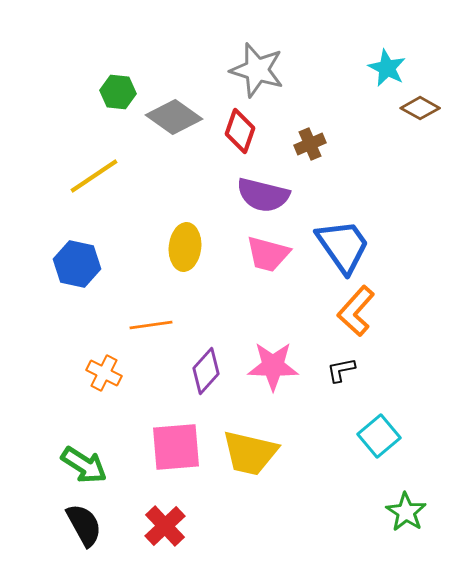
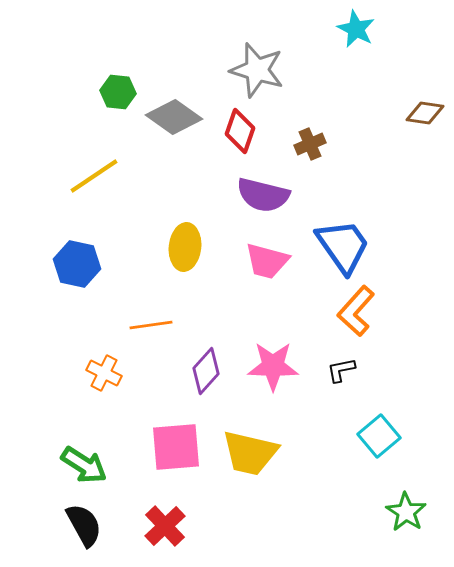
cyan star: moved 31 px left, 39 px up
brown diamond: moved 5 px right, 5 px down; rotated 21 degrees counterclockwise
pink trapezoid: moved 1 px left, 7 px down
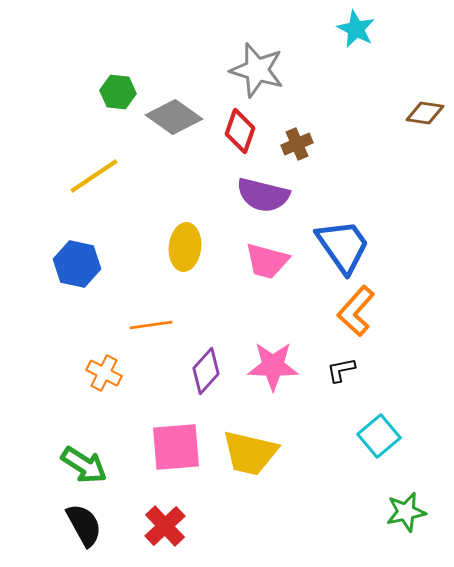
brown cross: moved 13 px left
green star: rotated 27 degrees clockwise
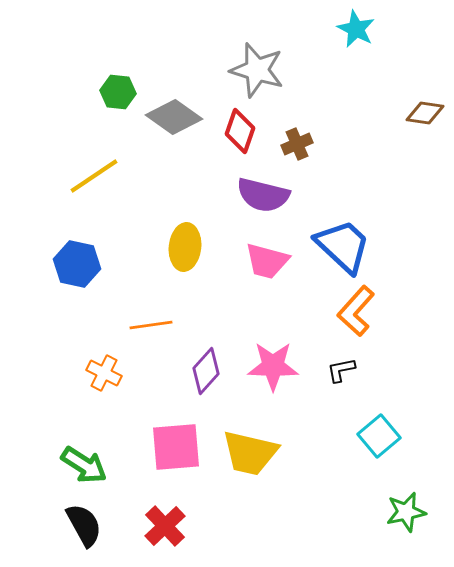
blue trapezoid: rotated 12 degrees counterclockwise
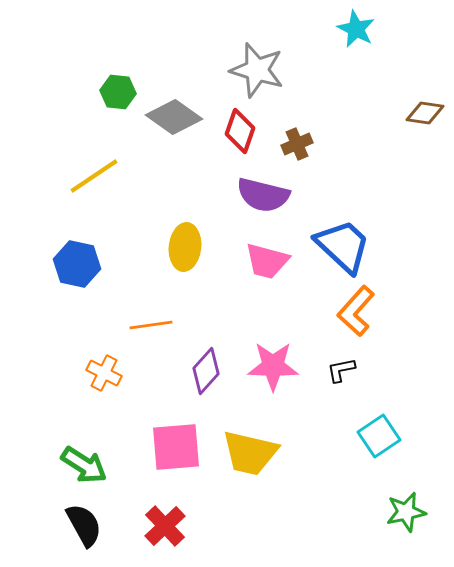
cyan square: rotated 6 degrees clockwise
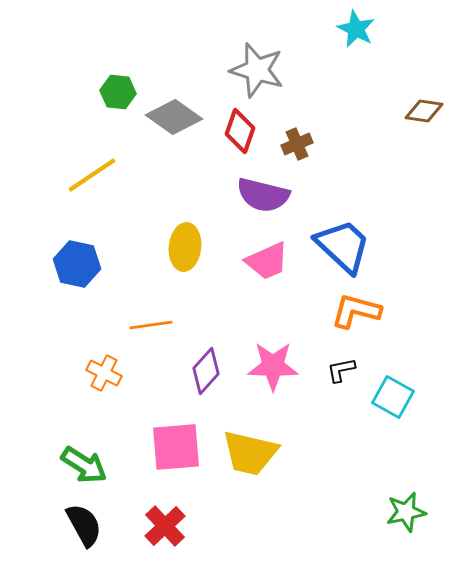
brown diamond: moved 1 px left, 2 px up
yellow line: moved 2 px left, 1 px up
pink trapezoid: rotated 39 degrees counterclockwise
orange L-shape: rotated 63 degrees clockwise
cyan square: moved 14 px right, 39 px up; rotated 27 degrees counterclockwise
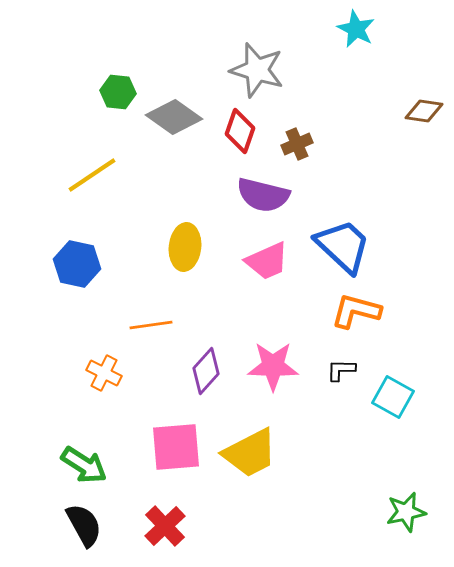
black L-shape: rotated 12 degrees clockwise
yellow trapezoid: rotated 40 degrees counterclockwise
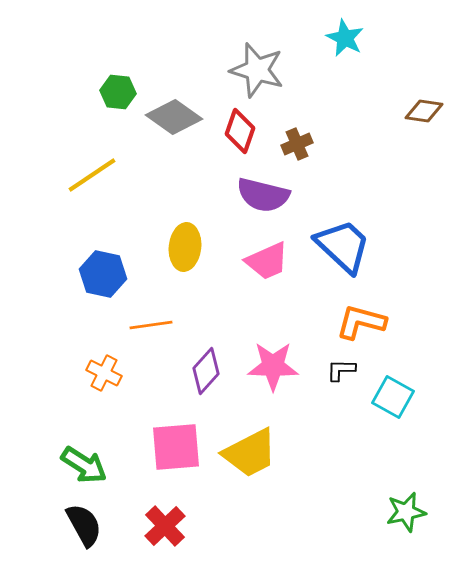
cyan star: moved 11 px left, 9 px down
blue hexagon: moved 26 px right, 10 px down
orange L-shape: moved 5 px right, 11 px down
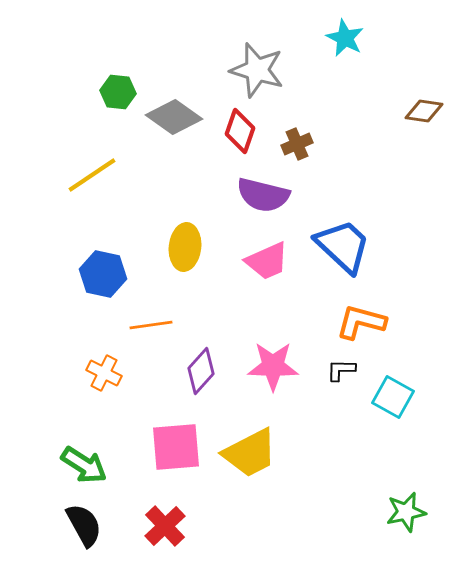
purple diamond: moved 5 px left
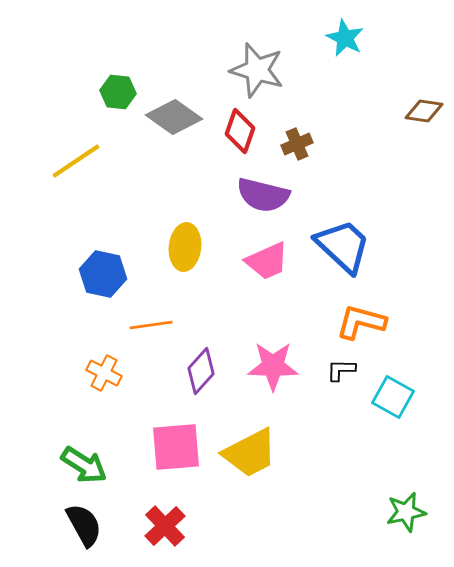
yellow line: moved 16 px left, 14 px up
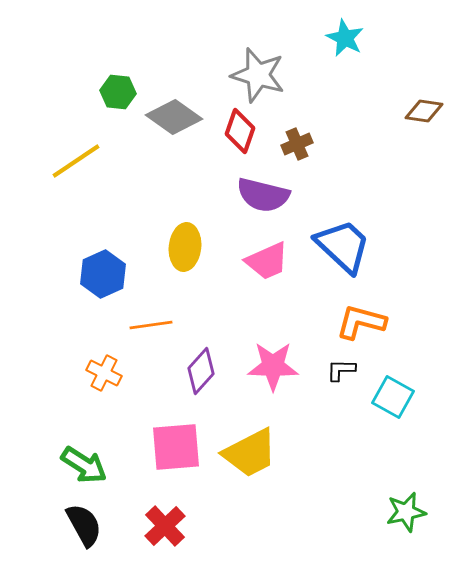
gray star: moved 1 px right, 5 px down
blue hexagon: rotated 24 degrees clockwise
